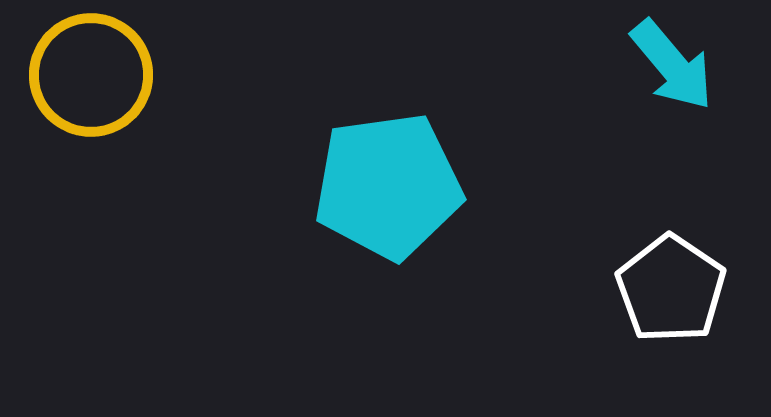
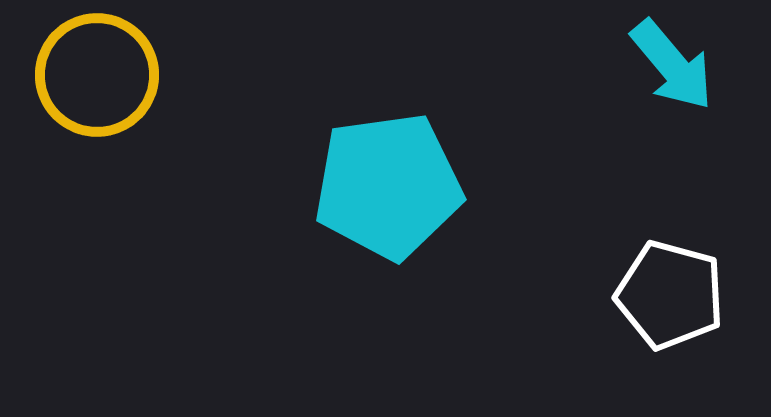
yellow circle: moved 6 px right
white pentagon: moved 1 px left, 6 px down; rotated 19 degrees counterclockwise
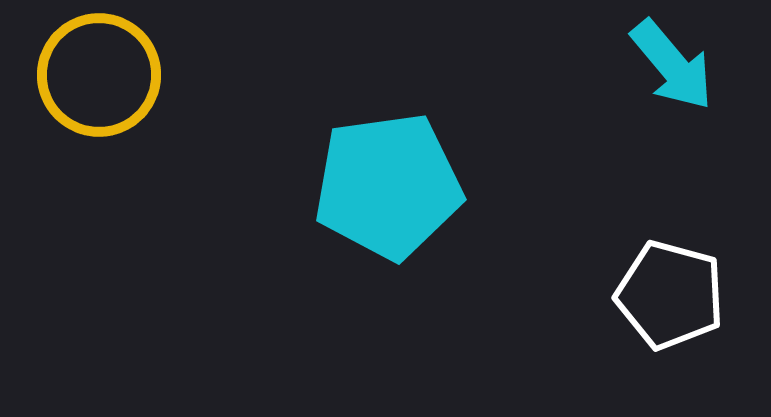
yellow circle: moved 2 px right
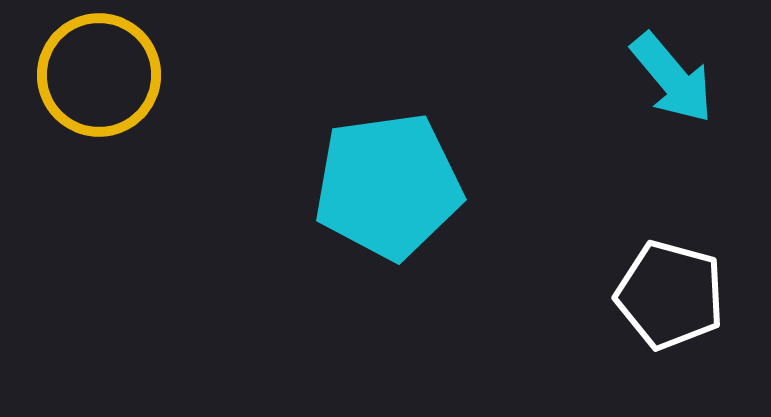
cyan arrow: moved 13 px down
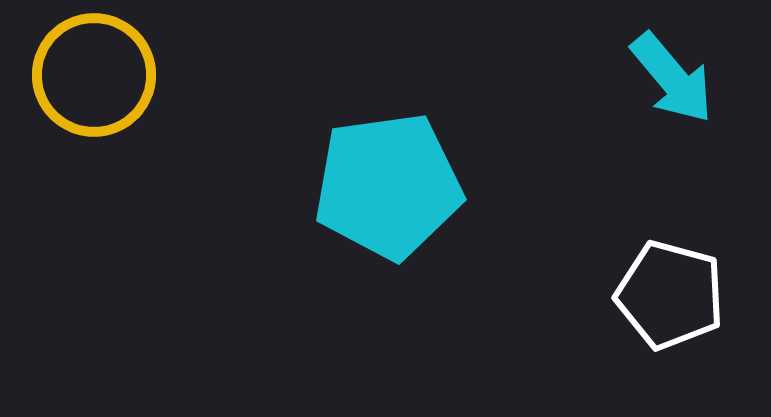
yellow circle: moved 5 px left
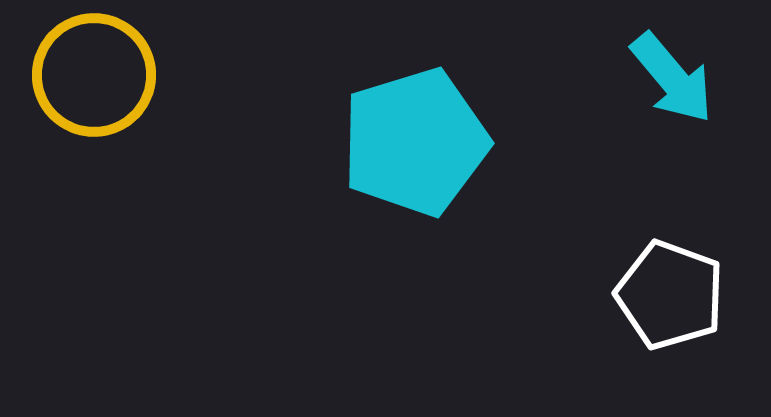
cyan pentagon: moved 27 px right, 44 px up; rotated 9 degrees counterclockwise
white pentagon: rotated 5 degrees clockwise
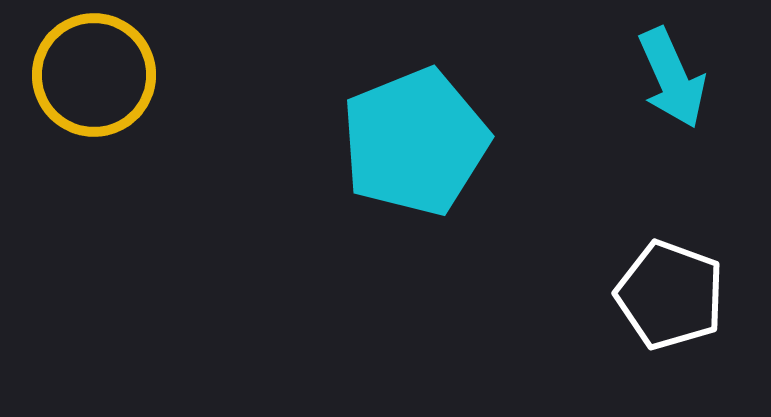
cyan arrow: rotated 16 degrees clockwise
cyan pentagon: rotated 5 degrees counterclockwise
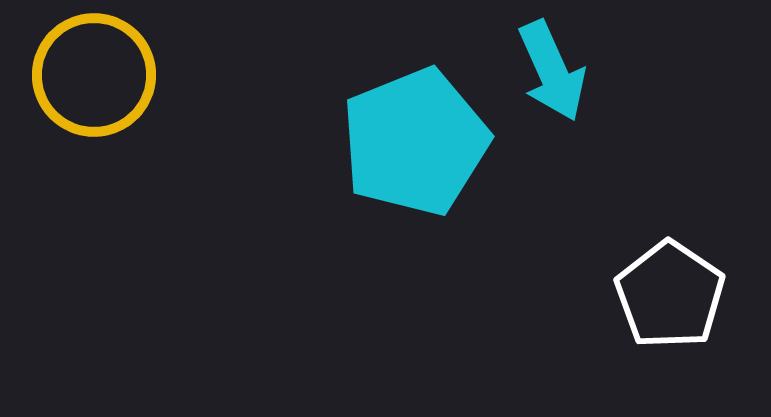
cyan arrow: moved 120 px left, 7 px up
white pentagon: rotated 14 degrees clockwise
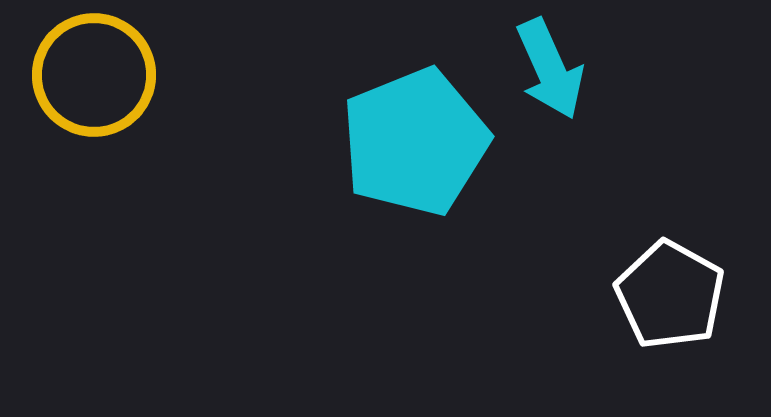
cyan arrow: moved 2 px left, 2 px up
white pentagon: rotated 5 degrees counterclockwise
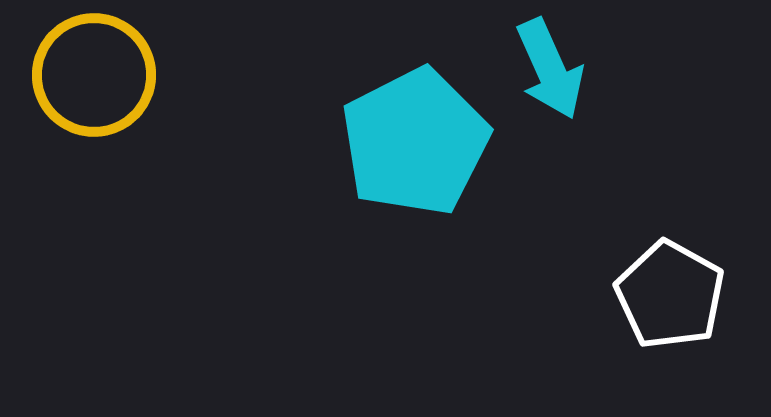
cyan pentagon: rotated 5 degrees counterclockwise
